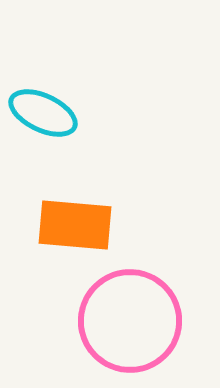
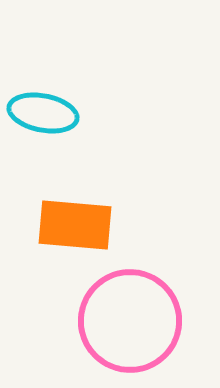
cyan ellipse: rotated 14 degrees counterclockwise
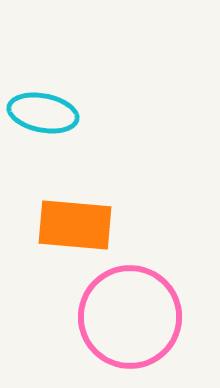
pink circle: moved 4 px up
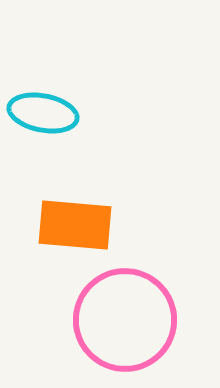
pink circle: moved 5 px left, 3 px down
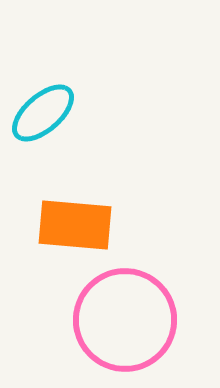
cyan ellipse: rotated 52 degrees counterclockwise
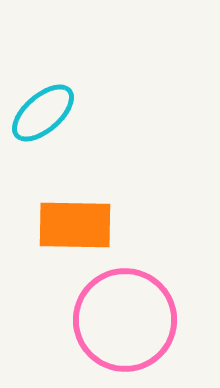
orange rectangle: rotated 4 degrees counterclockwise
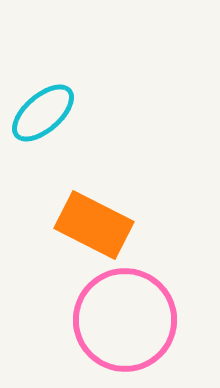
orange rectangle: moved 19 px right; rotated 26 degrees clockwise
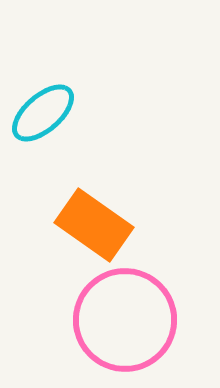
orange rectangle: rotated 8 degrees clockwise
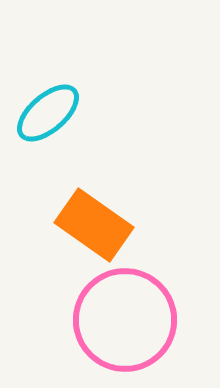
cyan ellipse: moved 5 px right
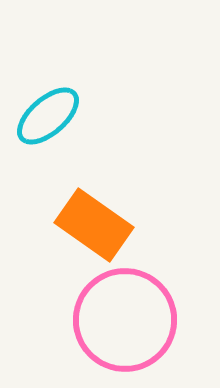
cyan ellipse: moved 3 px down
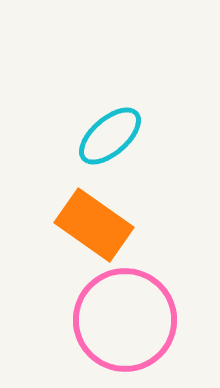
cyan ellipse: moved 62 px right, 20 px down
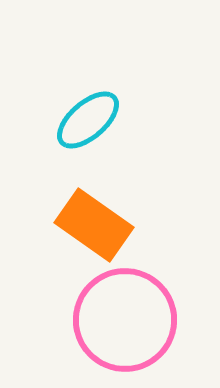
cyan ellipse: moved 22 px left, 16 px up
